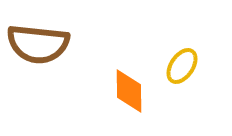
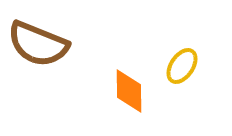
brown semicircle: rotated 16 degrees clockwise
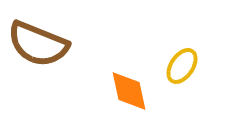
orange diamond: rotated 12 degrees counterclockwise
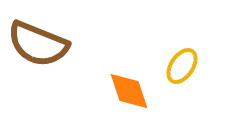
orange diamond: rotated 6 degrees counterclockwise
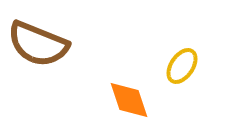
orange diamond: moved 9 px down
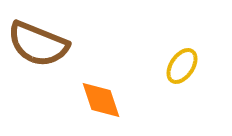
orange diamond: moved 28 px left
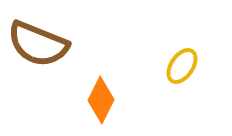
orange diamond: rotated 45 degrees clockwise
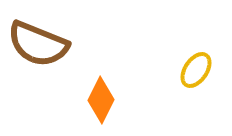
yellow ellipse: moved 14 px right, 4 px down
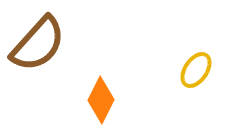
brown semicircle: rotated 70 degrees counterclockwise
